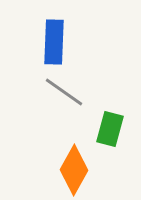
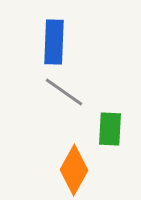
green rectangle: rotated 12 degrees counterclockwise
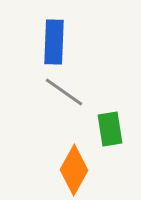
green rectangle: rotated 12 degrees counterclockwise
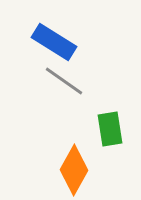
blue rectangle: rotated 60 degrees counterclockwise
gray line: moved 11 px up
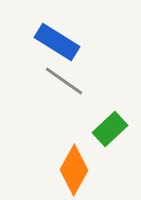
blue rectangle: moved 3 px right
green rectangle: rotated 56 degrees clockwise
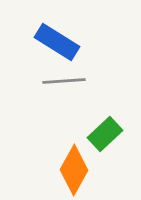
gray line: rotated 39 degrees counterclockwise
green rectangle: moved 5 px left, 5 px down
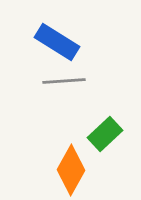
orange diamond: moved 3 px left
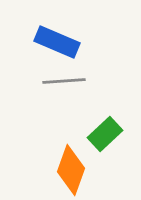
blue rectangle: rotated 9 degrees counterclockwise
orange diamond: rotated 9 degrees counterclockwise
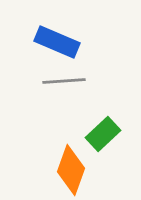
green rectangle: moved 2 px left
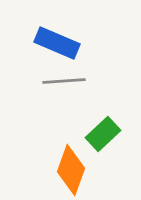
blue rectangle: moved 1 px down
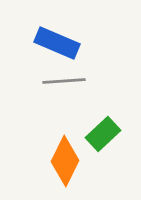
orange diamond: moved 6 px left, 9 px up; rotated 6 degrees clockwise
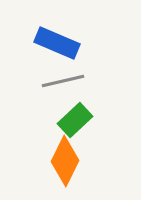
gray line: moved 1 px left; rotated 9 degrees counterclockwise
green rectangle: moved 28 px left, 14 px up
